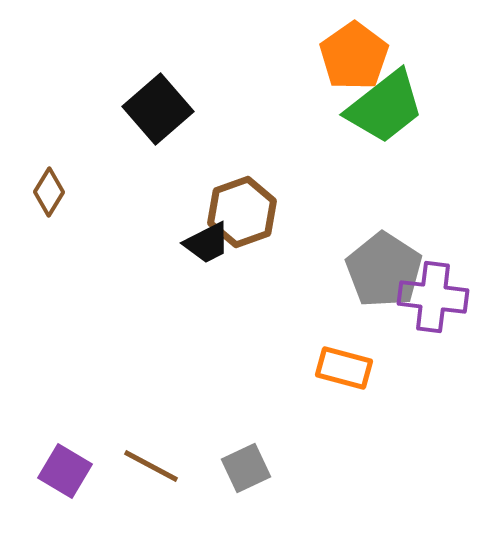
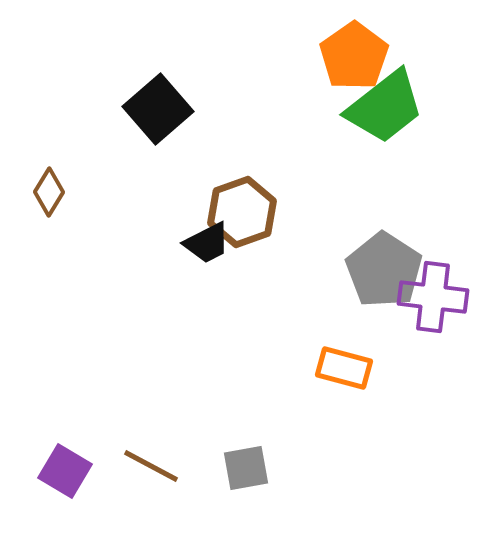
gray square: rotated 15 degrees clockwise
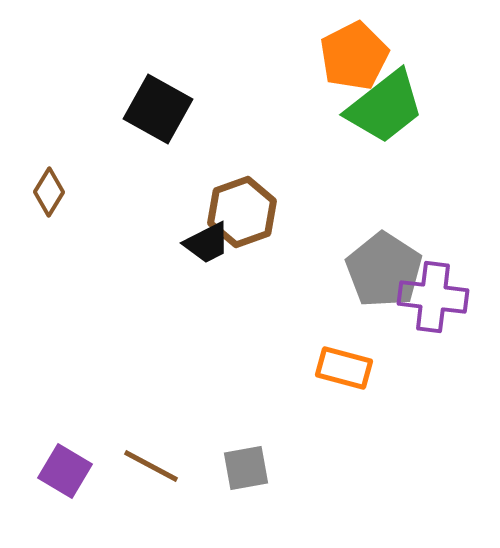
orange pentagon: rotated 8 degrees clockwise
black square: rotated 20 degrees counterclockwise
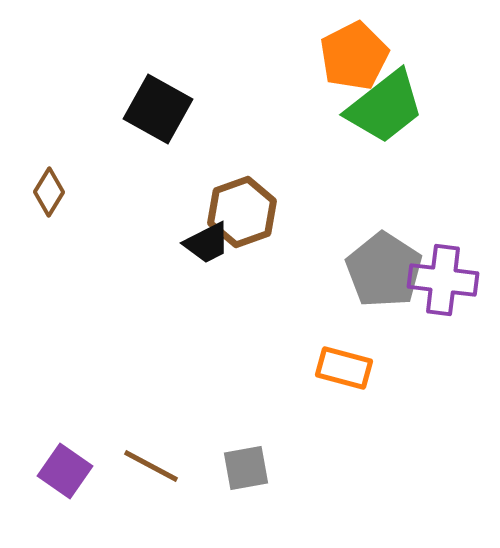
purple cross: moved 10 px right, 17 px up
purple square: rotated 4 degrees clockwise
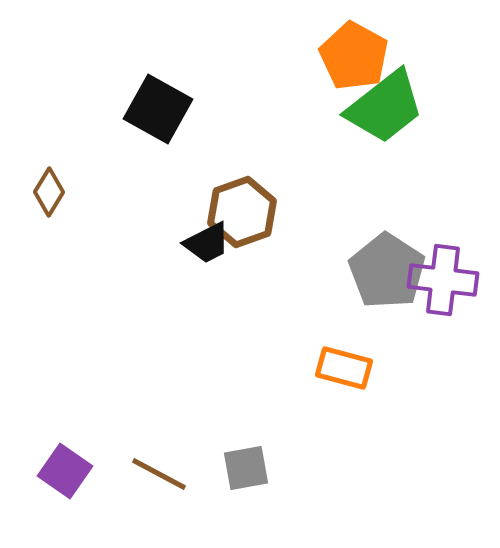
orange pentagon: rotated 16 degrees counterclockwise
gray pentagon: moved 3 px right, 1 px down
brown line: moved 8 px right, 8 px down
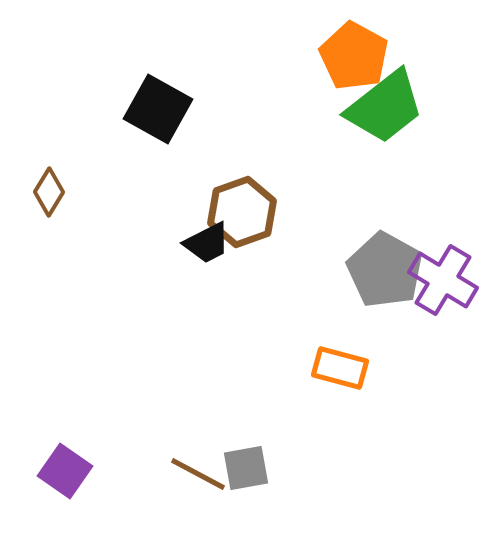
gray pentagon: moved 2 px left, 1 px up; rotated 4 degrees counterclockwise
purple cross: rotated 24 degrees clockwise
orange rectangle: moved 4 px left
brown line: moved 39 px right
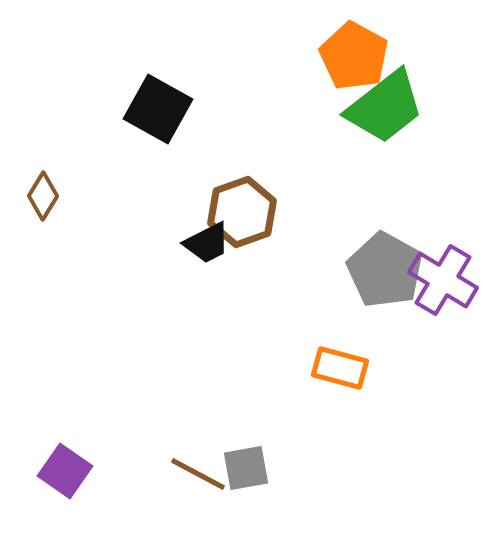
brown diamond: moved 6 px left, 4 px down
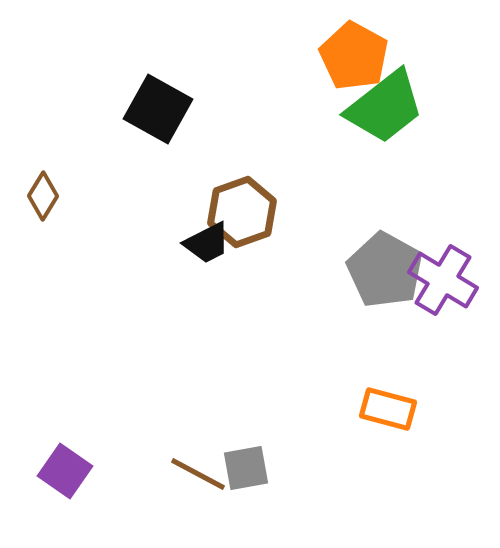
orange rectangle: moved 48 px right, 41 px down
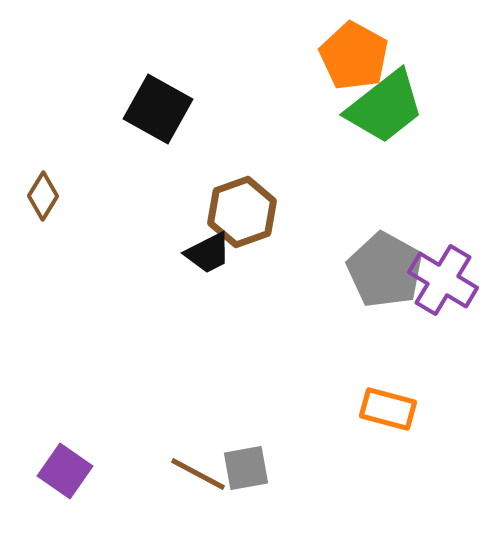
black trapezoid: moved 1 px right, 10 px down
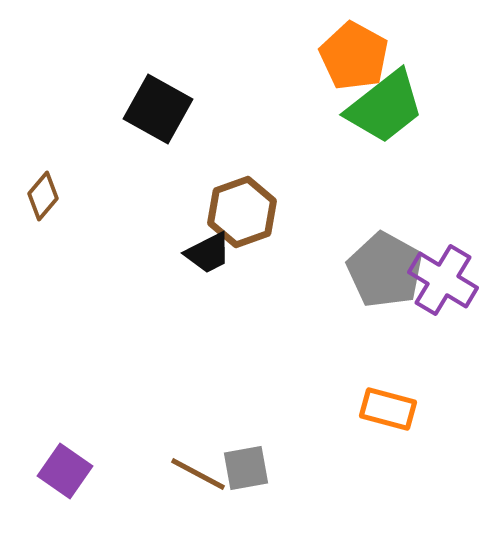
brown diamond: rotated 9 degrees clockwise
